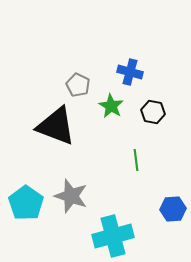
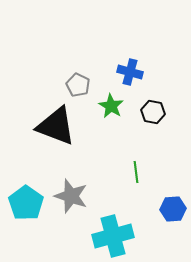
green line: moved 12 px down
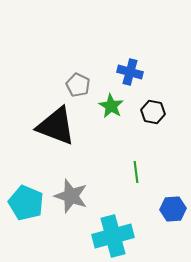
cyan pentagon: rotated 12 degrees counterclockwise
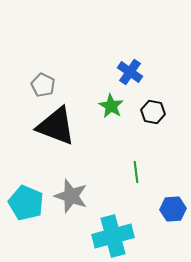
blue cross: rotated 20 degrees clockwise
gray pentagon: moved 35 px left
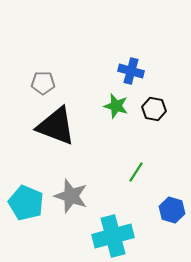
blue cross: moved 1 px right, 1 px up; rotated 20 degrees counterclockwise
gray pentagon: moved 2 px up; rotated 25 degrees counterclockwise
green star: moved 5 px right; rotated 15 degrees counterclockwise
black hexagon: moved 1 px right, 3 px up
green line: rotated 40 degrees clockwise
blue hexagon: moved 1 px left, 1 px down; rotated 20 degrees clockwise
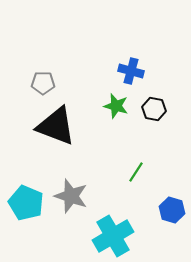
cyan cross: rotated 15 degrees counterclockwise
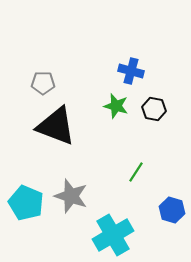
cyan cross: moved 1 px up
